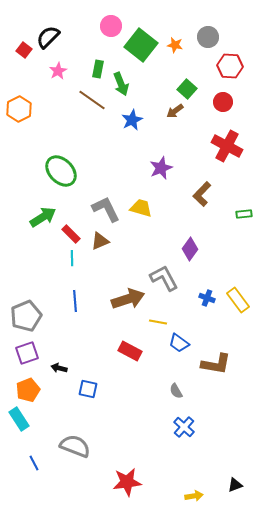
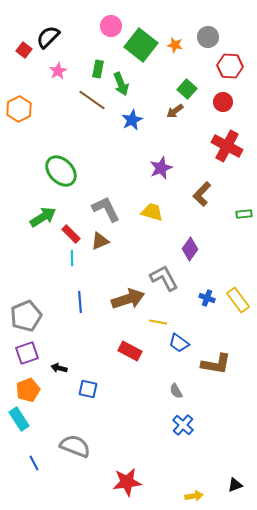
yellow trapezoid at (141, 208): moved 11 px right, 4 px down
blue line at (75, 301): moved 5 px right, 1 px down
blue cross at (184, 427): moved 1 px left, 2 px up
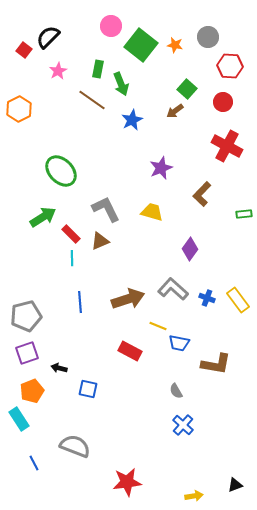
gray L-shape at (164, 278): moved 9 px right, 11 px down; rotated 20 degrees counterclockwise
gray pentagon at (26, 316): rotated 8 degrees clockwise
yellow line at (158, 322): moved 4 px down; rotated 12 degrees clockwise
blue trapezoid at (179, 343): rotated 25 degrees counterclockwise
orange pentagon at (28, 390): moved 4 px right, 1 px down
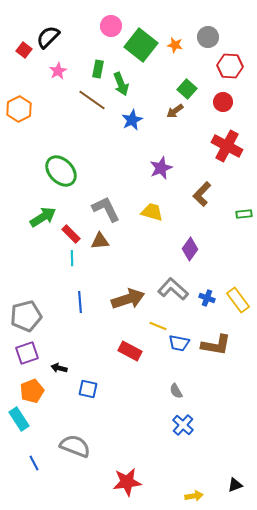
brown triangle at (100, 241): rotated 18 degrees clockwise
brown L-shape at (216, 364): moved 19 px up
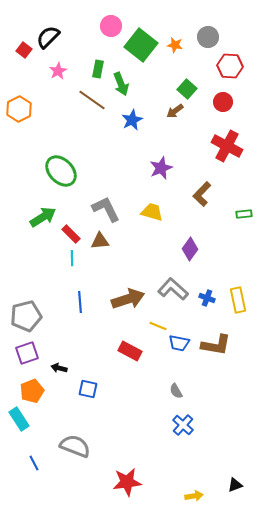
yellow rectangle at (238, 300): rotated 25 degrees clockwise
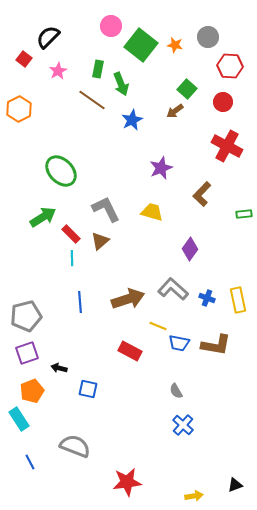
red square at (24, 50): moved 9 px down
brown triangle at (100, 241): rotated 36 degrees counterclockwise
blue line at (34, 463): moved 4 px left, 1 px up
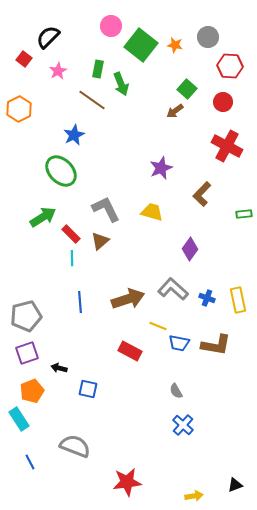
blue star at (132, 120): moved 58 px left, 15 px down
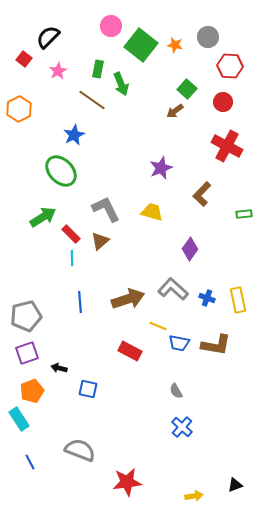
blue cross at (183, 425): moved 1 px left, 2 px down
gray semicircle at (75, 446): moved 5 px right, 4 px down
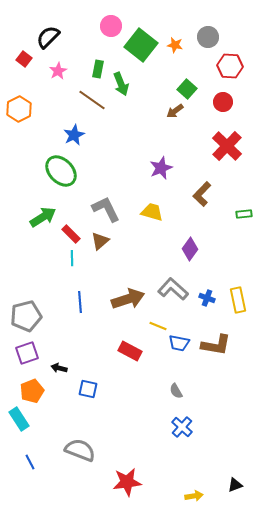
red cross at (227, 146): rotated 16 degrees clockwise
